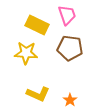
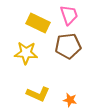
pink trapezoid: moved 2 px right
yellow rectangle: moved 1 px right, 2 px up
brown pentagon: moved 2 px left, 2 px up; rotated 15 degrees counterclockwise
orange star: rotated 24 degrees counterclockwise
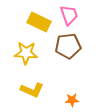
yellow rectangle: moved 1 px right, 1 px up
yellow L-shape: moved 6 px left, 4 px up
orange star: moved 2 px right; rotated 16 degrees counterclockwise
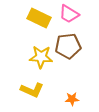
pink trapezoid: moved 1 px up; rotated 140 degrees clockwise
yellow rectangle: moved 4 px up
yellow star: moved 15 px right, 4 px down
orange star: moved 1 px up
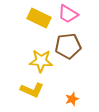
pink trapezoid: moved 1 px left
yellow star: moved 4 px down
orange star: rotated 16 degrees counterclockwise
